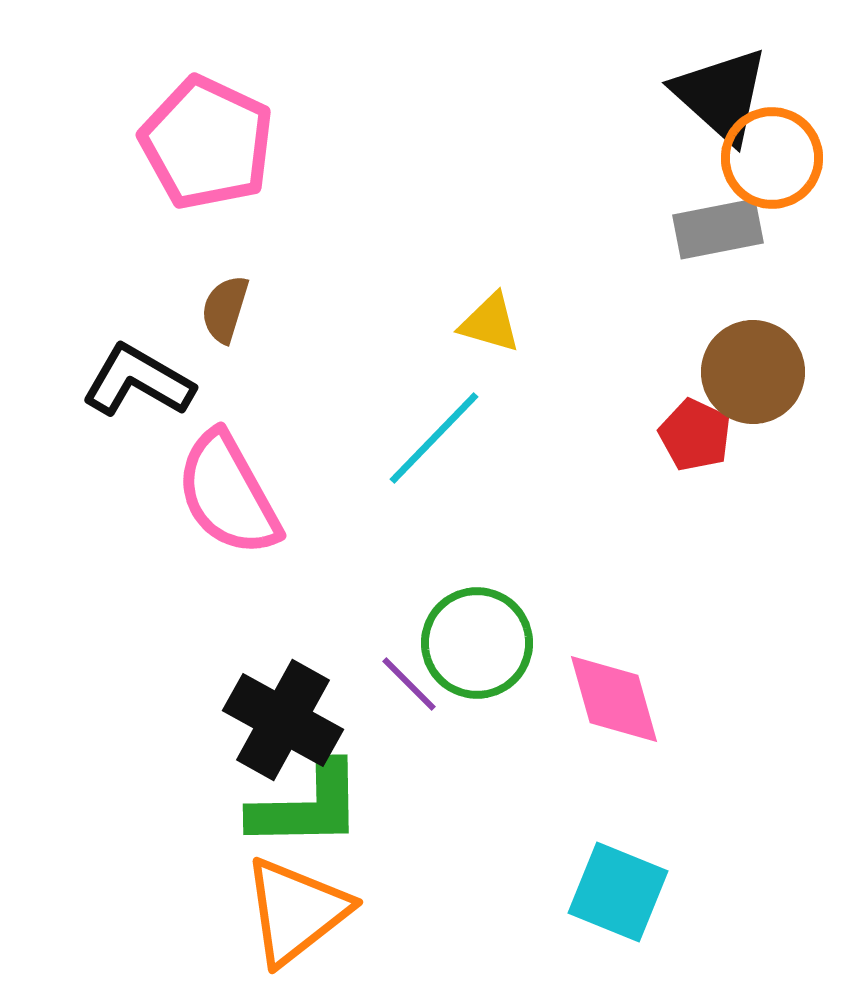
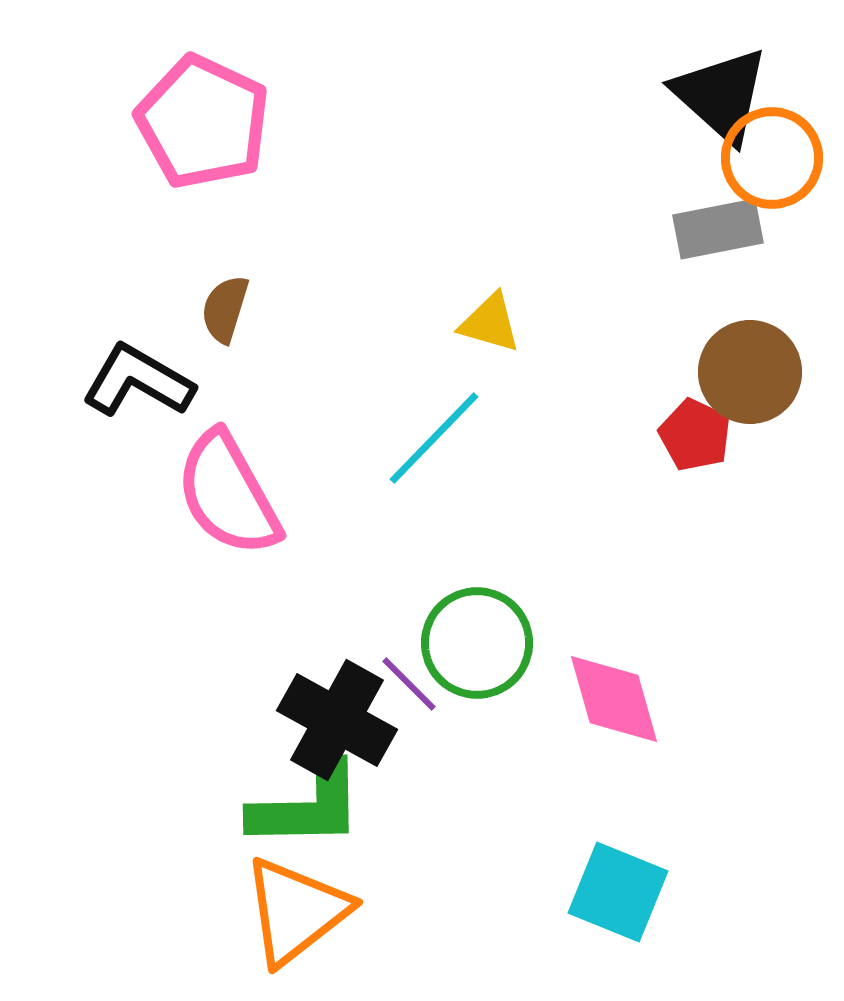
pink pentagon: moved 4 px left, 21 px up
brown circle: moved 3 px left
black cross: moved 54 px right
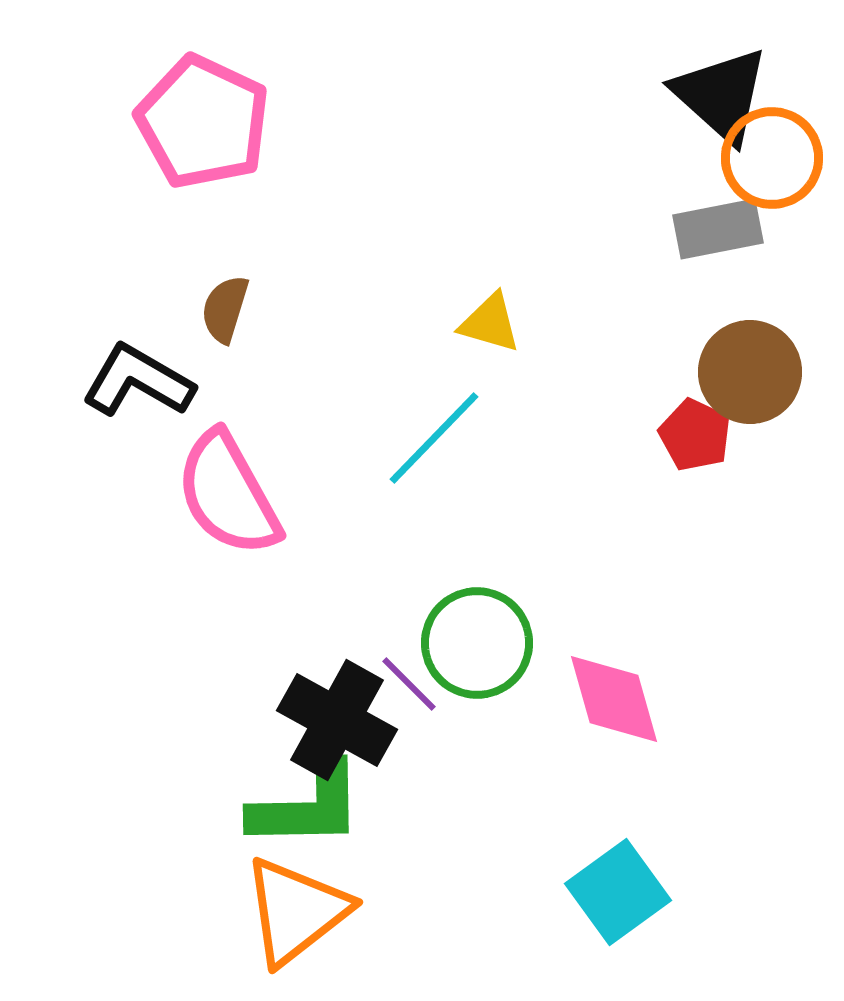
cyan square: rotated 32 degrees clockwise
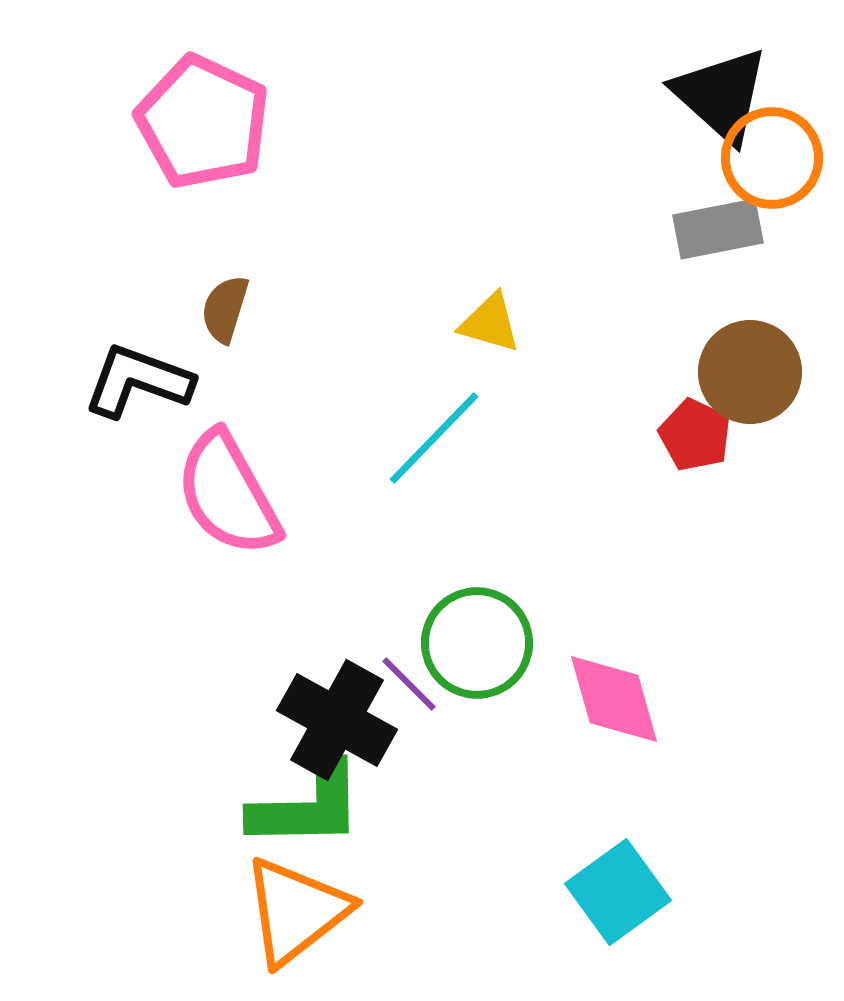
black L-shape: rotated 10 degrees counterclockwise
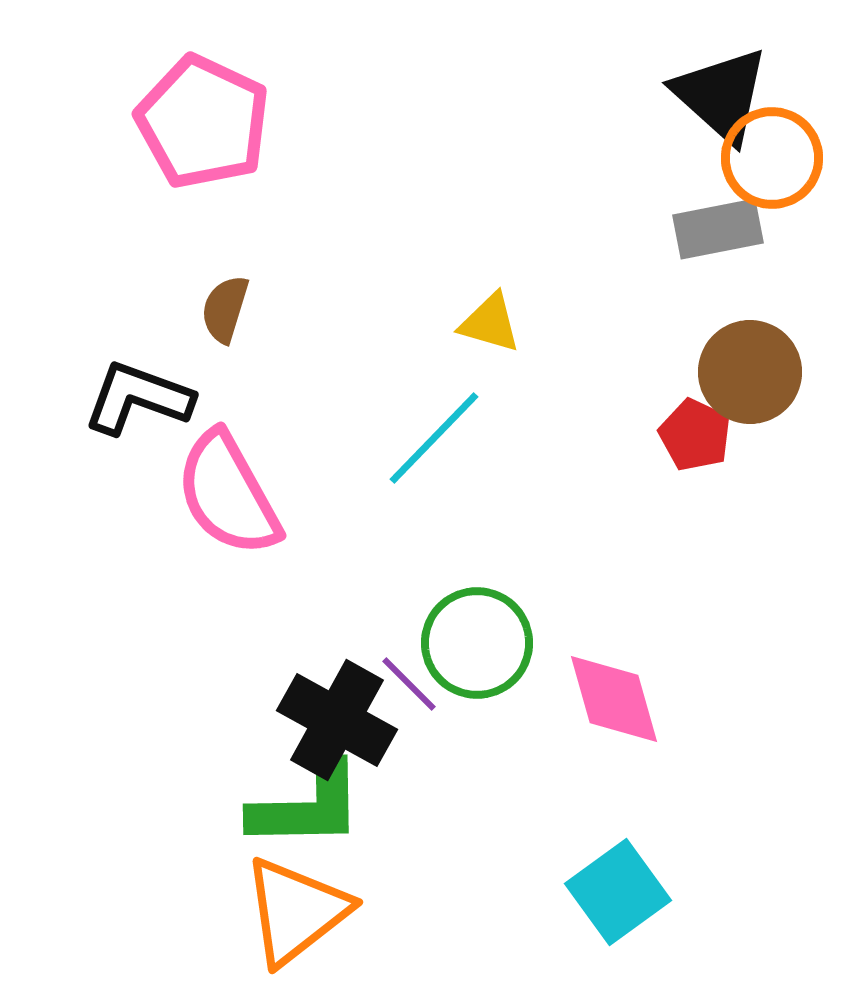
black L-shape: moved 17 px down
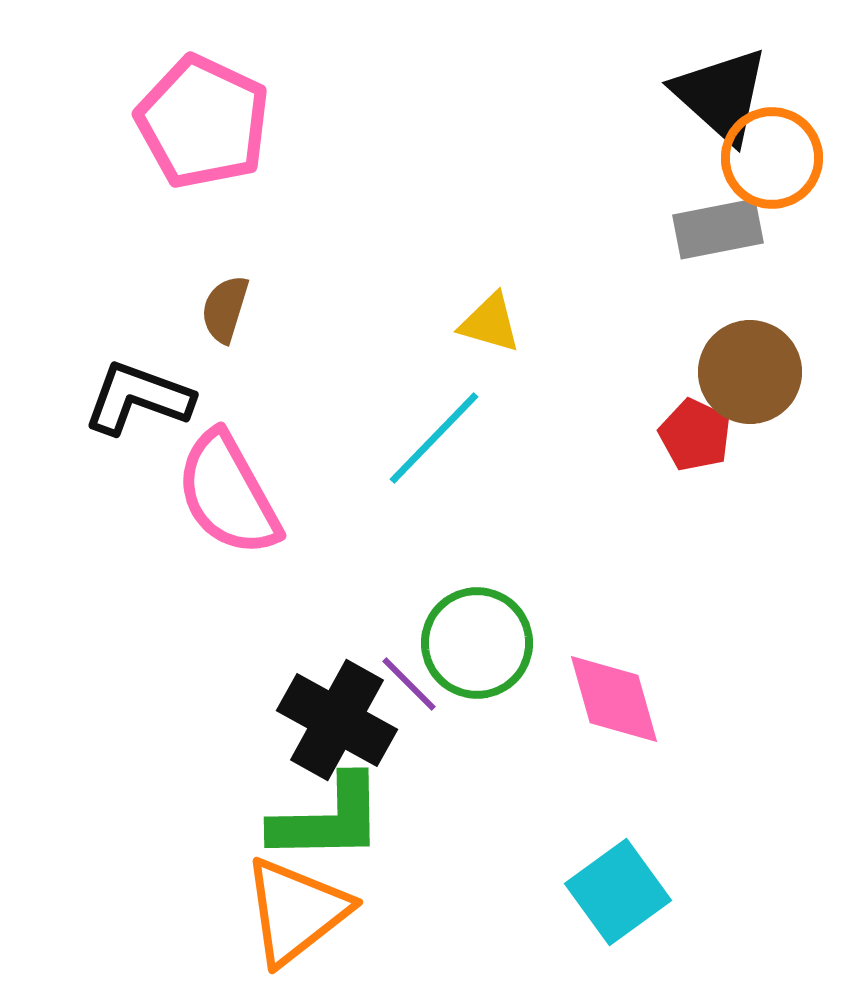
green L-shape: moved 21 px right, 13 px down
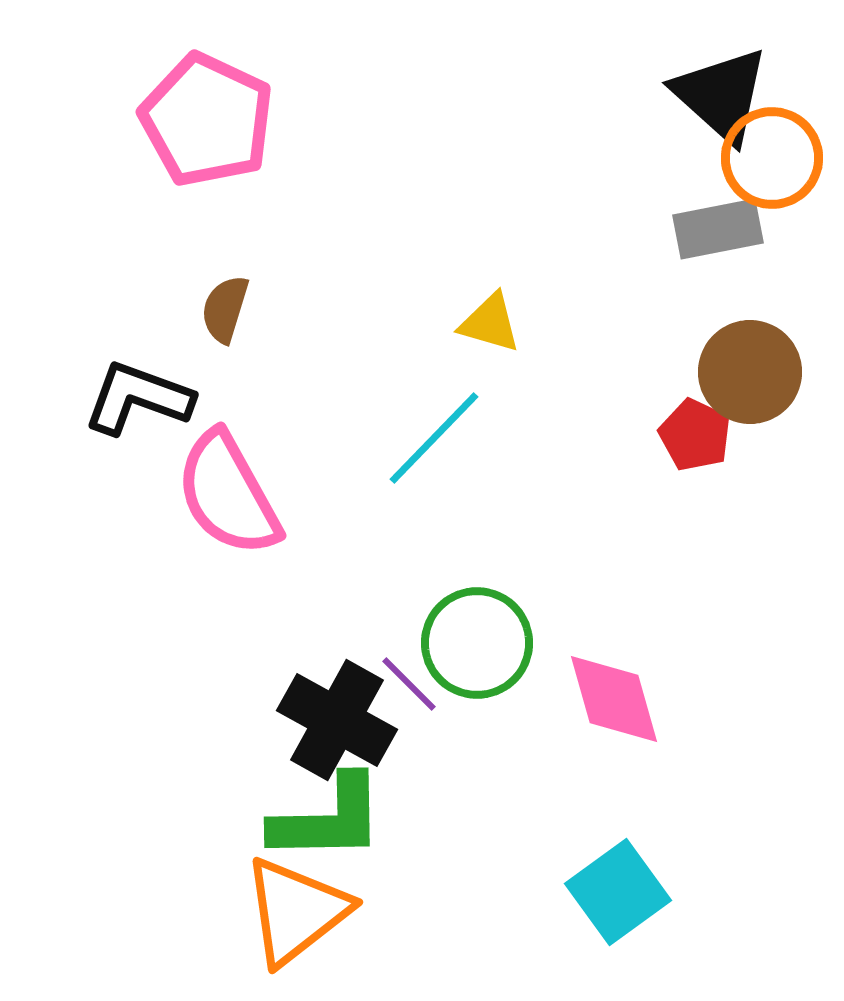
pink pentagon: moved 4 px right, 2 px up
